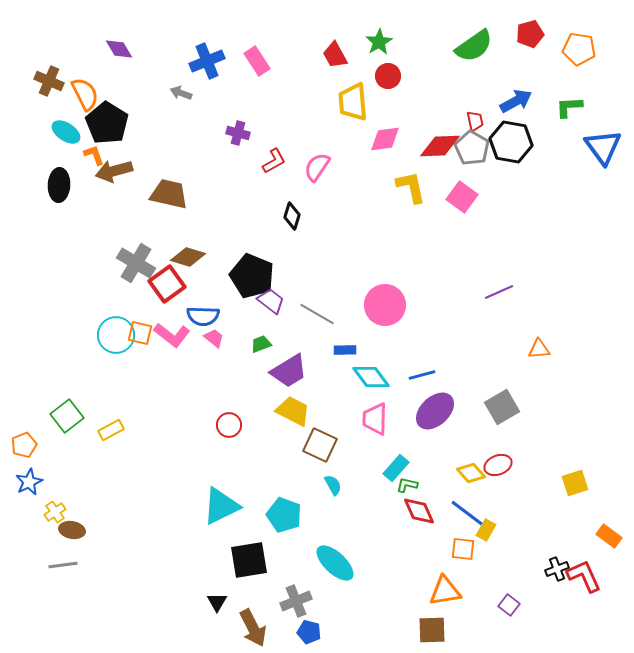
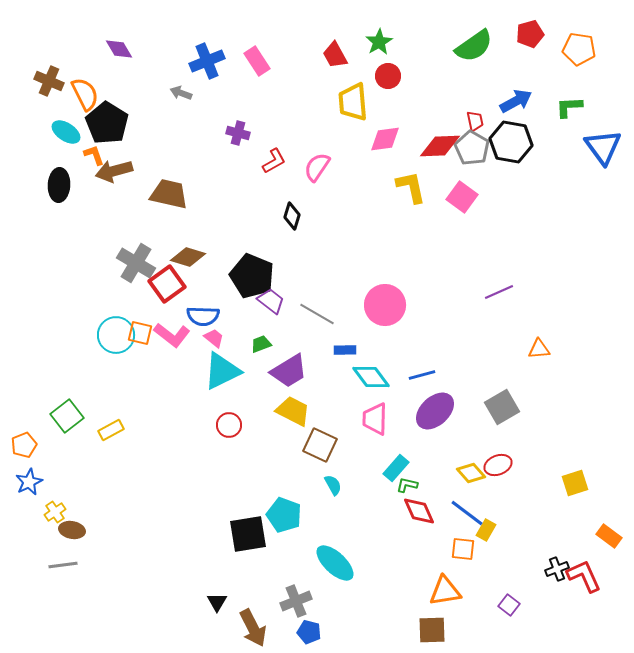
cyan triangle at (221, 506): moved 1 px right, 135 px up
black square at (249, 560): moved 1 px left, 26 px up
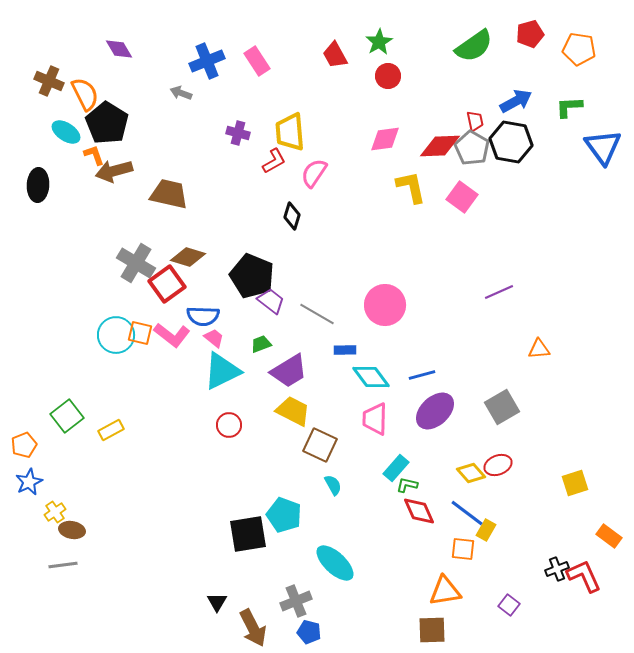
yellow trapezoid at (353, 102): moved 63 px left, 30 px down
pink semicircle at (317, 167): moved 3 px left, 6 px down
black ellipse at (59, 185): moved 21 px left
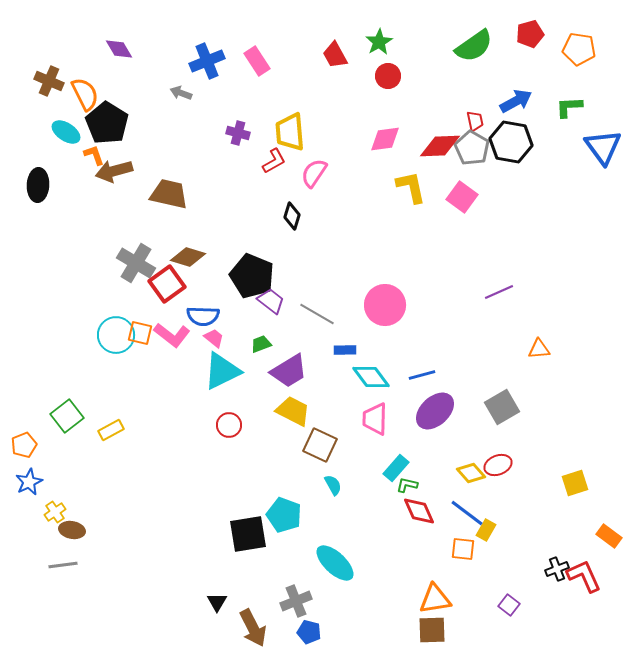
orange triangle at (445, 591): moved 10 px left, 8 px down
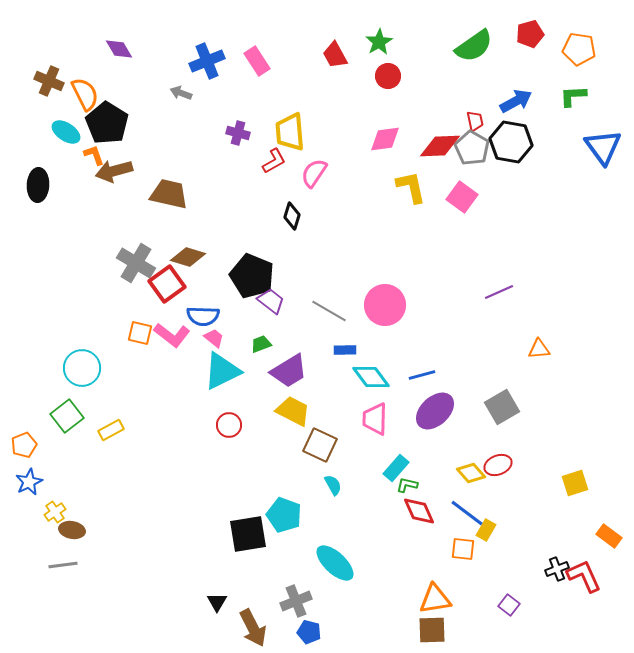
green L-shape at (569, 107): moved 4 px right, 11 px up
gray line at (317, 314): moved 12 px right, 3 px up
cyan circle at (116, 335): moved 34 px left, 33 px down
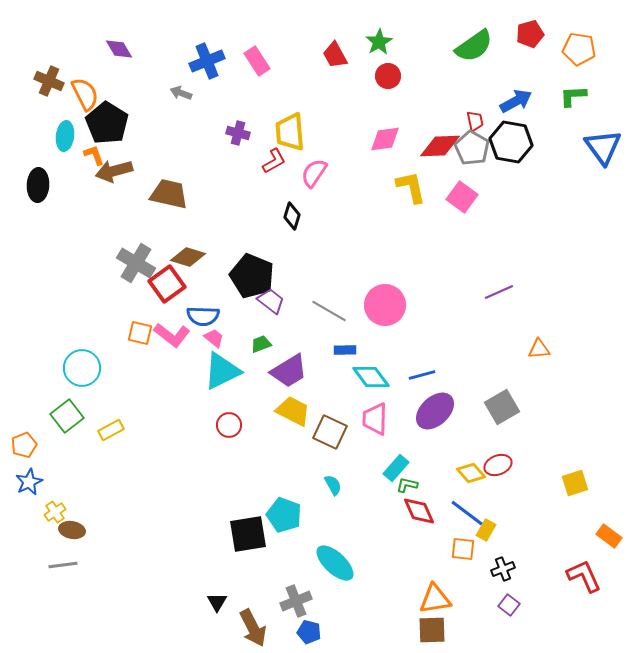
cyan ellipse at (66, 132): moved 1 px left, 4 px down; rotated 64 degrees clockwise
brown square at (320, 445): moved 10 px right, 13 px up
black cross at (557, 569): moved 54 px left
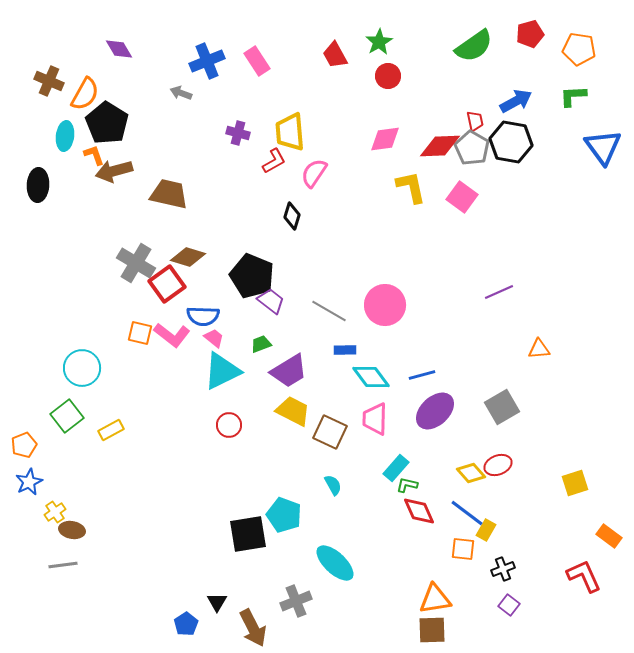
orange semicircle at (85, 94): rotated 56 degrees clockwise
blue pentagon at (309, 632): moved 123 px left, 8 px up; rotated 25 degrees clockwise
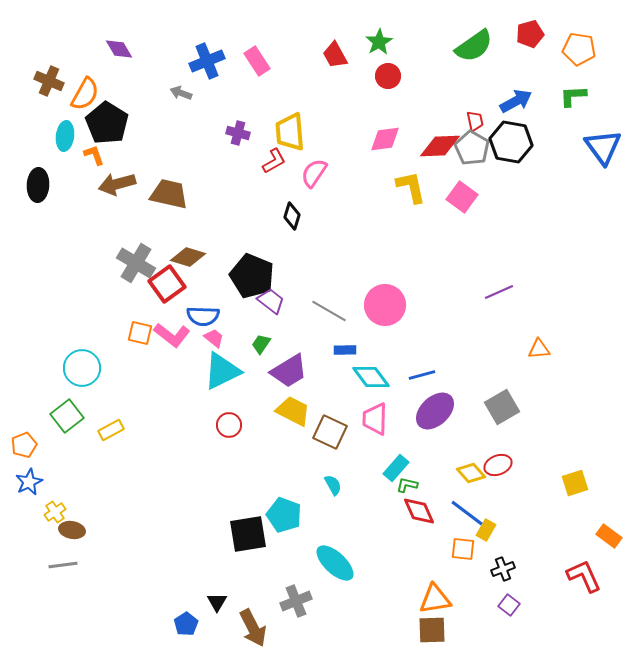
brown arrow at (114, 171): moved 3 px right, 13 px down
green trapezoid at (261, 344): rotated 35 degrees counterclockwise
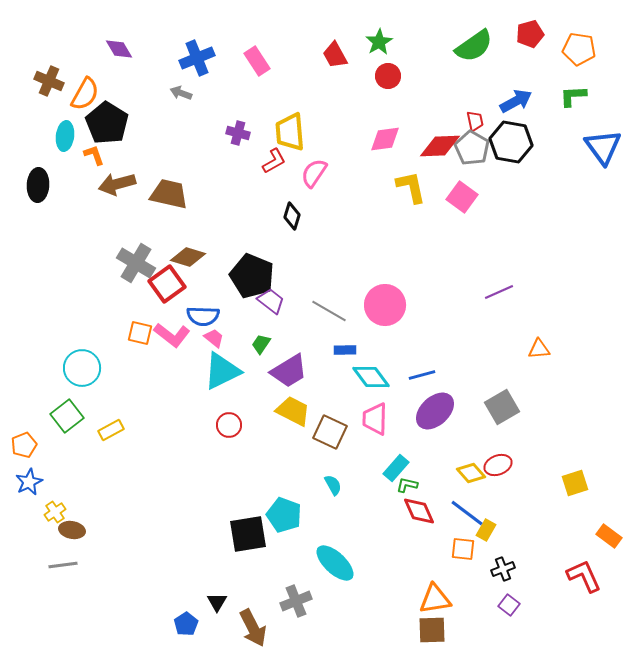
blue cross at (207, 61): moved 10 px left, 3 px up
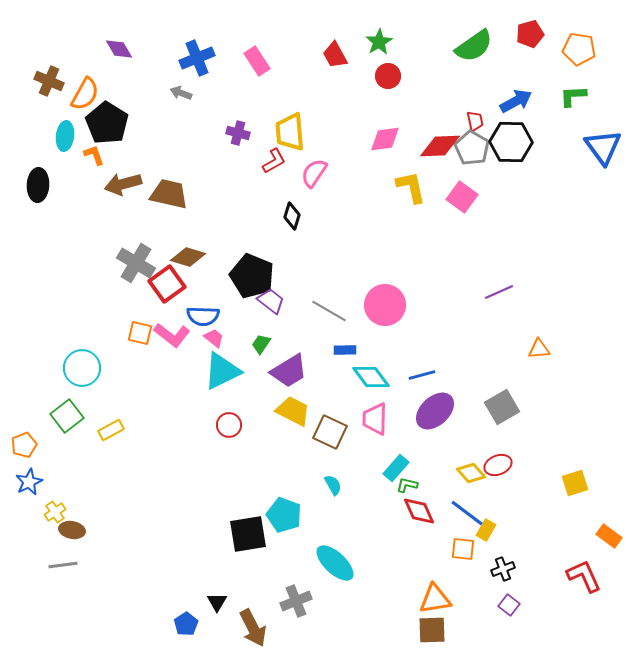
black hexagon at (511, 142): rotated 9 degrees counterclockwise
brown arrow at (117, 184): moved 6 px right
